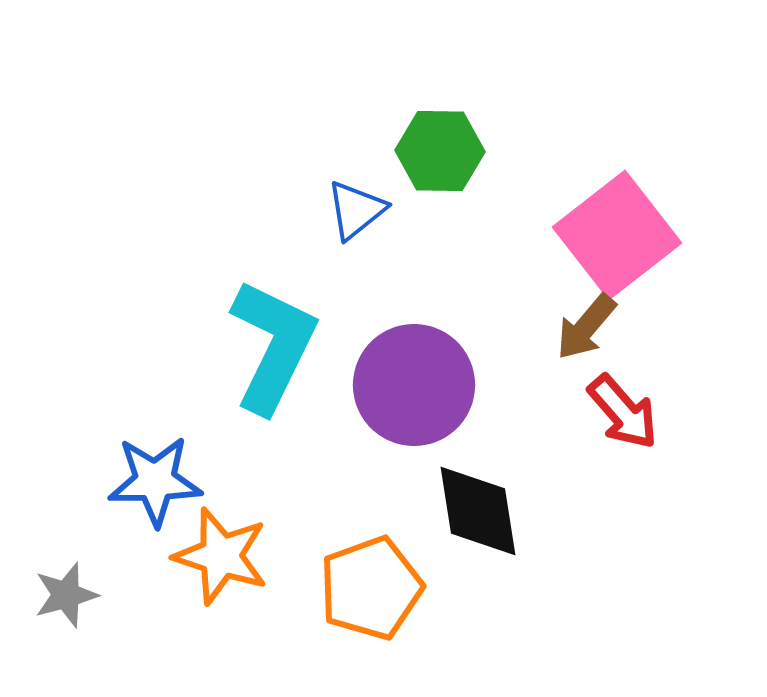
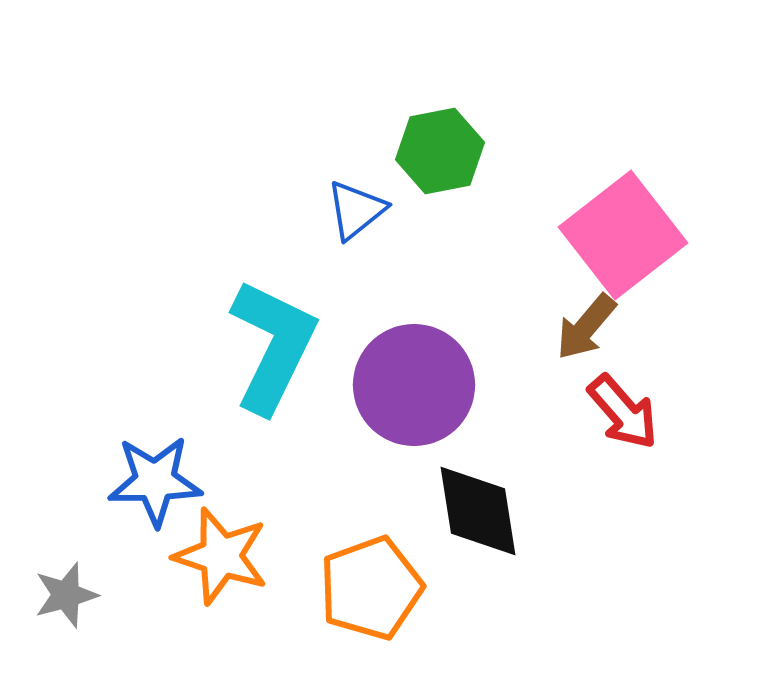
green hexagon: rotated 12 degrees counterclockwise
pink square: moved 6 px right
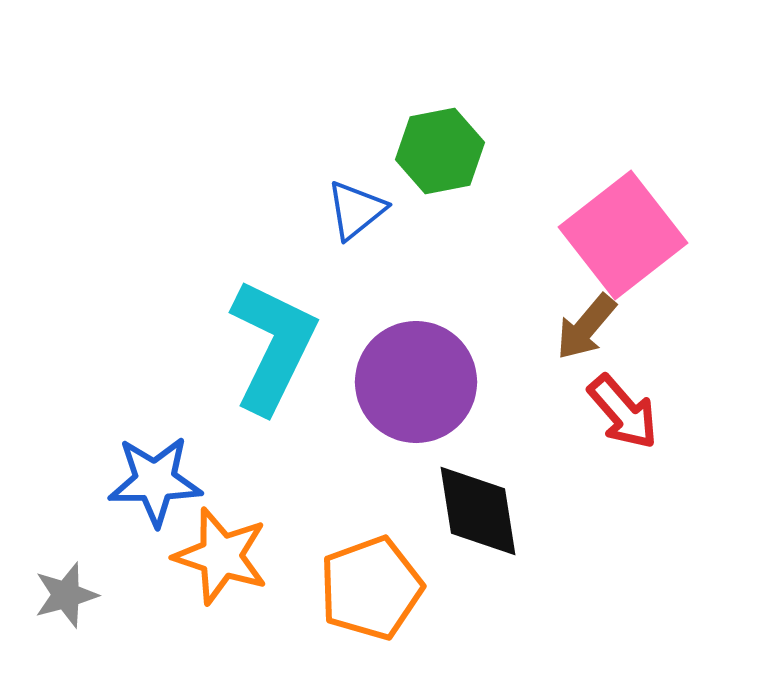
purple circle: moved 2 px right, 3 px up
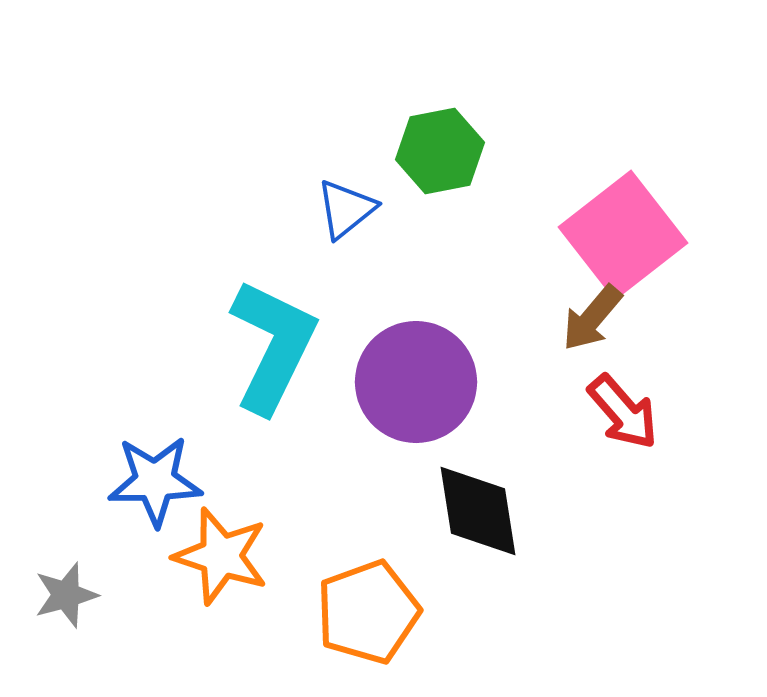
blue triangle: moved 10 px left, 1 px up
brown arrow: moved 6 px right, 9 px up
orange pentagon: moved 3 px left, 24 px down
